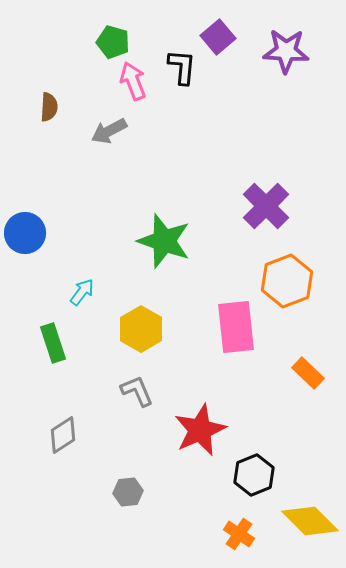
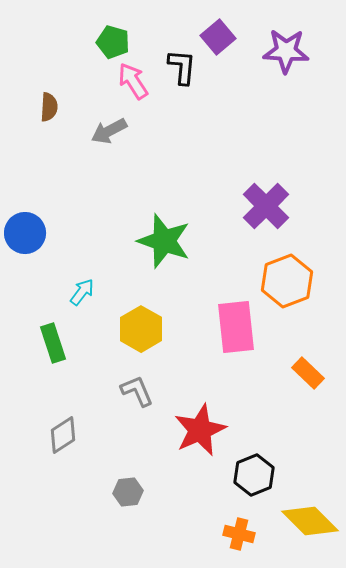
pink arrow: rotated 12 degrees counterclockwise
orange cross: rotated 20 degrees counterclockwise
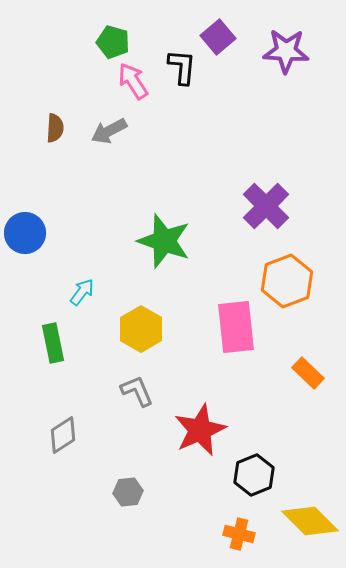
brown semicircle: moved 6 px right, 21 px down
green rectangle: rotated 6 degrees clockwise
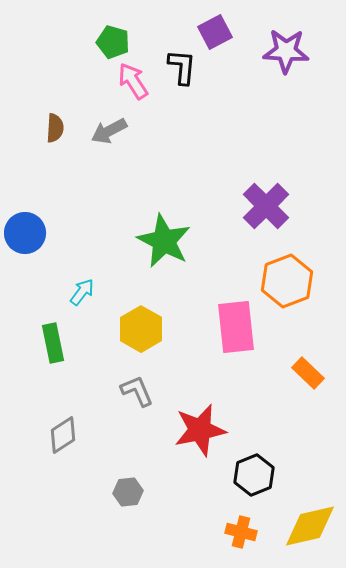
purple square: moved 3 px left, 5 px up; rotated 12 degrees clockwise
green star: rotated 8 degrees clockwise
red star: rotated 12 degrees clockwise
yellow diamond: moved 5 px down; rotated 58 degrees counterclockwise
orange cross: moved 2 px right, 2 px up
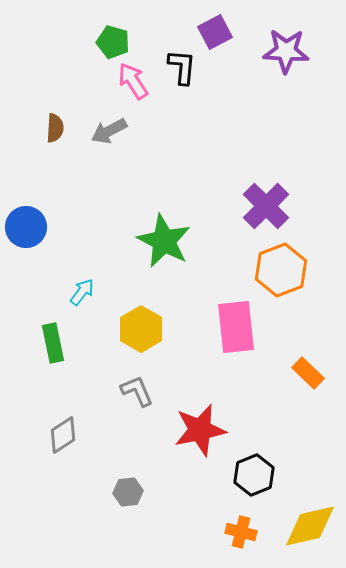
blue circle: moved 1 px right, 6 px up
orange hexagon: moved 6 px left, 11 px up
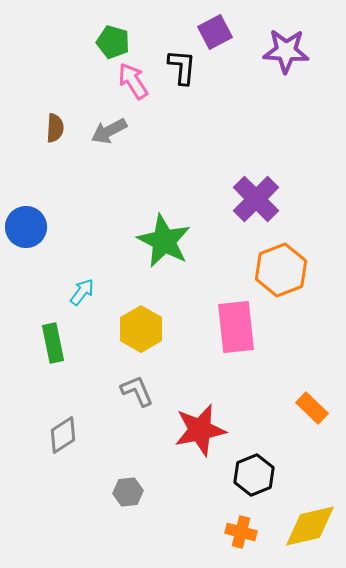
purple cross: moved 10 px left, 7 px up
orange rectangle: moved 4 px right, 35 px down
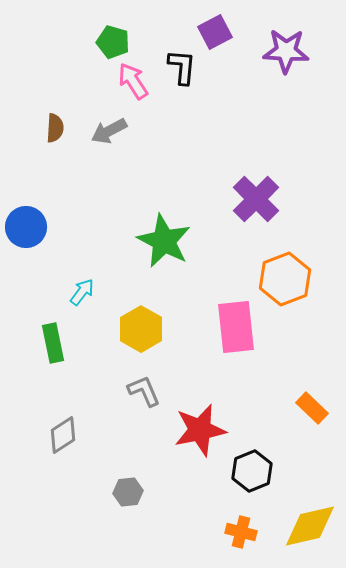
orange hexagon: moved 4 px right, 9 px down
gray L-shape: moved 7 px right
black hexagon: moved 2 px left, 4 px up
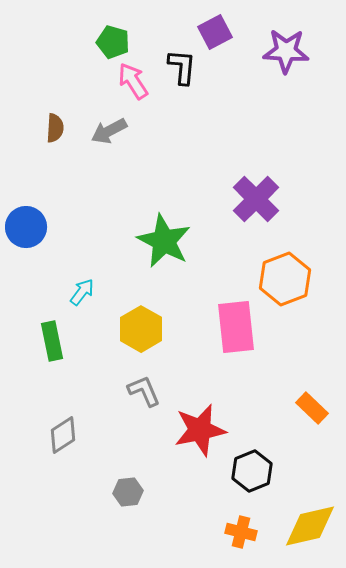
green rectangle: moved 1 px left, 2 px up
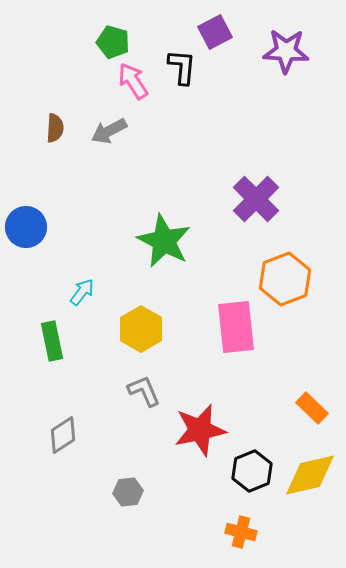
yellow diamond: moved 51 px up
